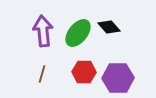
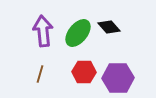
brown line: moved 2 px left
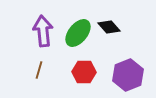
brown line: moved 1 px left, 4 px up
purple hexagon: moved 10 px right, 3 px up; rotated 20 degrees counterclockwise
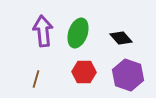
black diamond: moved 12 px right, 11 px down
green ellipse: rotated 20 degrees counterclockwise
brown line: moved 3 px left, 9 px down
purple hexagon: rotated 20 degrees counterclockwise
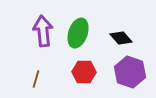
purple hexagon: moved 2 px right, 3 px up
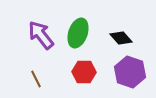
purple arrow: moved 2 px left, 4 px down; rotated 32 degrees counterclockwise
brown line: rotated 42 degrees counterclockwise
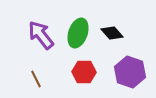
black diamond: moved 9 px left, 5 px up
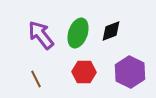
black diamond: moved 1 px left, 2 px up; rotated 70 degrees counterclockwise
purple hexagon: rotated 8 degrees clockwise
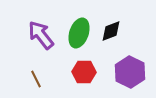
green ellipse: moved 1 px right
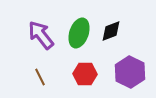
red hexagon: moved 1 px right, 2 px down
brown line: moved 4 px right, 2 px up
